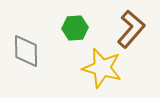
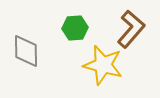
yellow star: moved 1 px right, 3 px up
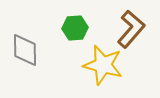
gray diamond: moved 1 px left, 1 px up
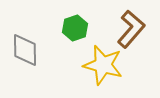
green hexagon: rotated 15 degrees counterclockwise
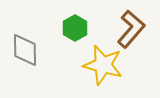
green hexagon: rotated 10 degrees counterclockwise
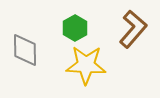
brown L-shape: moved 2 px right
yellow star: moved 17 px left; rotated 12 degrees counterclockwise
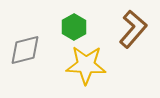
green hexagon: moved 1 px left, 1 px up
gray diamond: rotated 76 degrees clockwise
